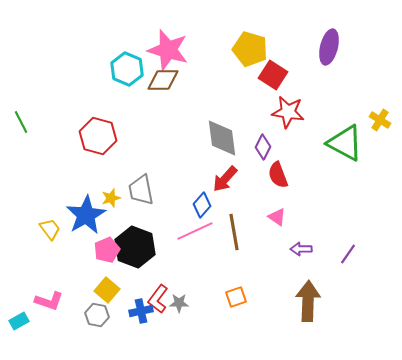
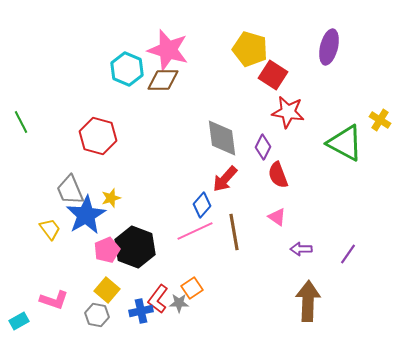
gray trapezoid: moved 71 px left; rotated 12 degrees counterclockwise
orange square: moved 44 px left, 9 px up; rotated 15 degrees counterclockwise
pink L-shape: moved 5 px right, 1 px up
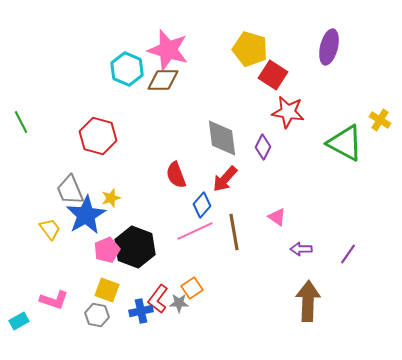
red semicircle: moved 102 px left
yellow square: rotated 20 degrees counterclockwise
